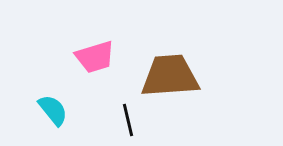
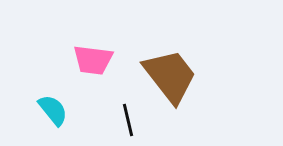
pink trapezoid: moved 2 px left, 3 px down; rotated 24 degrees clockwise
brown trapezoid: rotated 56 degrees clockwise
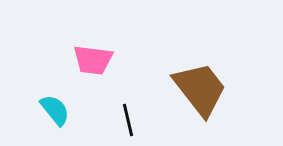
brown trapezoid: moved 30 px right, 13 px down
cyan semicircle: moved 2 px right
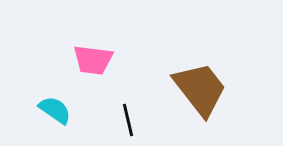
cyan semicircle: rotated 16 degrees counterclockwise
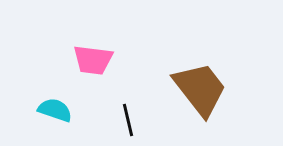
cyan semicircle: rotated 16 degrees counterclockwise
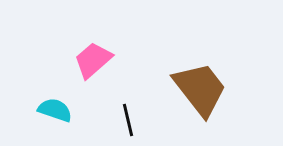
pink trapezoid: rotated 132 degrees clockwise
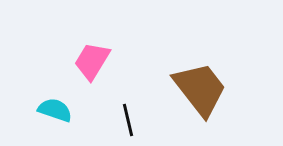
pink trapezoid: moved 1 px left, 1 px down; rotated 18 degrees counterclockwise
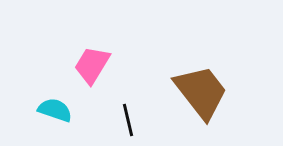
pink trapezoid: moved 4 px down
brown trapezoid: moved 1 px right, 3 px down
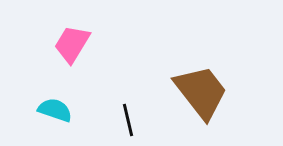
pink trapezoid: moved 20 px left, 21 px up
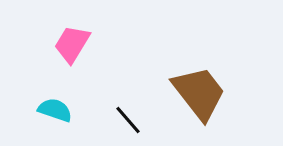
brown trapezoid: moved 2 px left, 1 px down
black line: rotated 28 degrees counterclockwise
